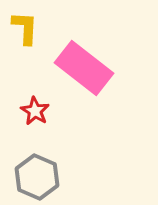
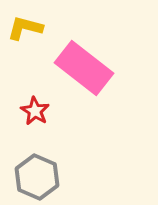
yellow L-shape: rotated 78 degrees counterclockwise
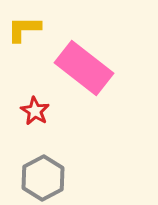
yellow L-shape: moved 1 px left, 1 px down; rotated 15 degrees counterclockwise
gray hexagon: moved 6 px right, 1 px down; rotated 9 degrees clockwise
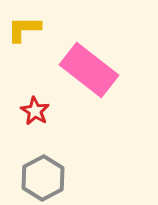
pink rectangle: moved 5 px right, 2 px down
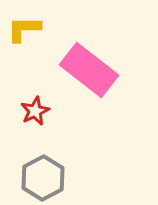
red star: rotated 16 degrees clockwise
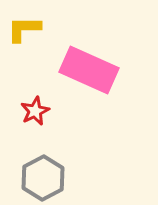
pink rectangle: rotated 14 degrees counterclockwise
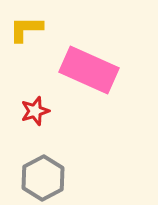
yellow L-shape: moved 2 px right
red star: rotated 8 degrees clockwise
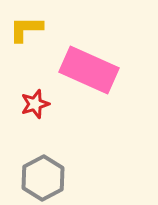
red star: moved 7 px up
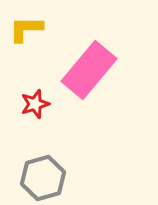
pink rectangle: rotated 74 degrees counterclockwise
gray hexagon: rotated 12 degrees clockwise
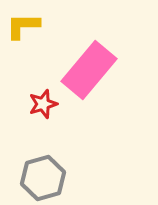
yellow L-shape: moved 3 px left, 3 px up
red star: moved 8 px right
